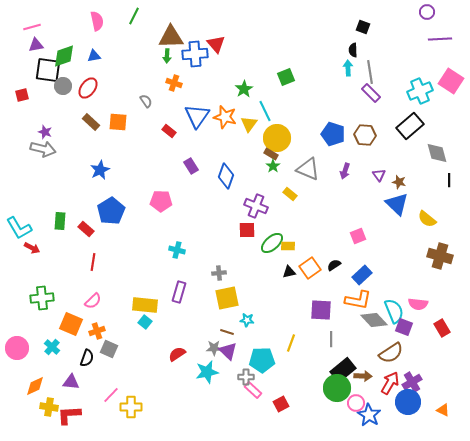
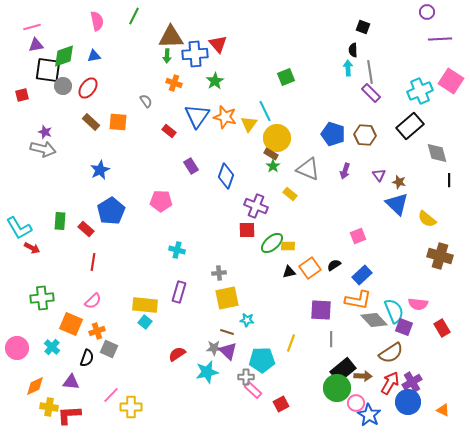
red triangle at (216, 44): moved 2 px right
green star at (244, 89): moved 29 px left, 8 px up
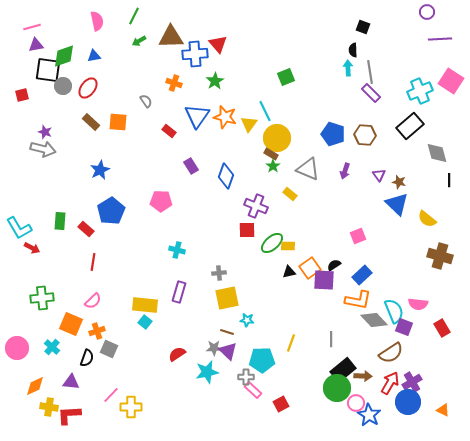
green arrow at (167, 56): moved 28 px left, 15 px up; rotated 56 degrees clockwise
purple square at (321, 310): moved 3 px right, 30 px up
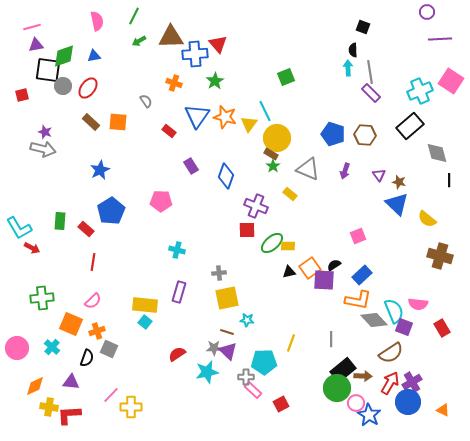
cyan pentagon at (262, 360): moved 2 px right, 2 px down
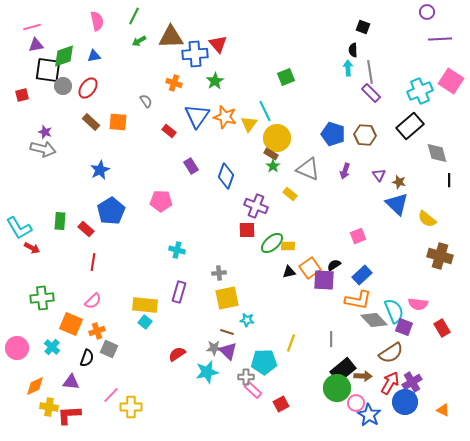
blue circle at (408, 402): moved 3 px left
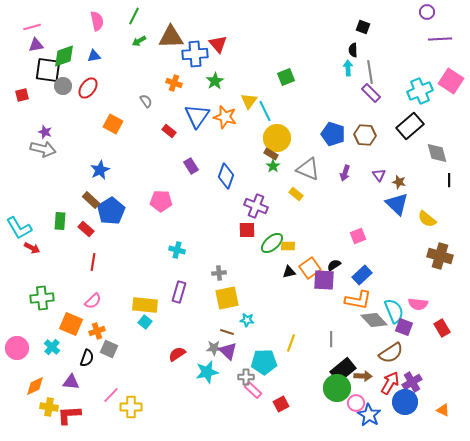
brown rectangle at (91, 122): moved 78 px down
orange square at (118, 122): moved 5 px left, 2 px down; rotated 24 degrees clockwise
yellow triangle at (249, 124): moved 23 px up
purple arrow at (345, 171): moved 2 px down
yellow rectangle at (290, 194): moved 6 px right
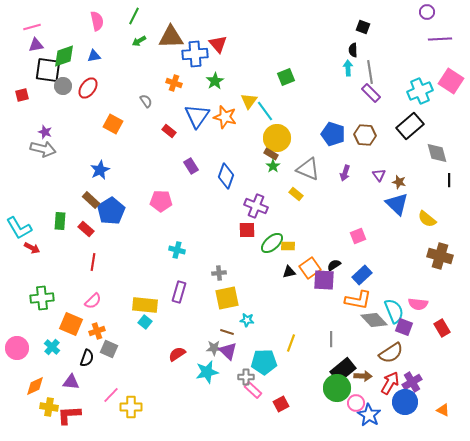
cyan line at (265, 111): rotated 10 degrees counterclockwise
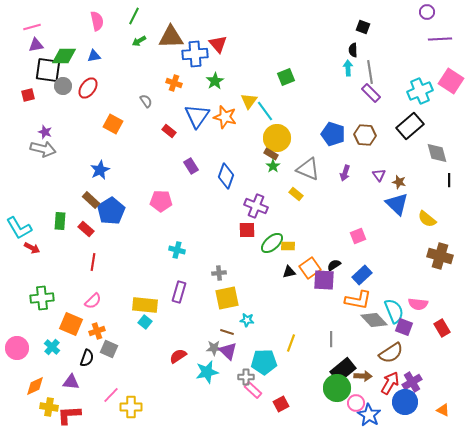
green diamond at (64, 56): rotated 20 degrees clockwise
red square at (22, 95): moved 6 px right
red semicircle at (177, 354): moved 1 px right, 2 px down
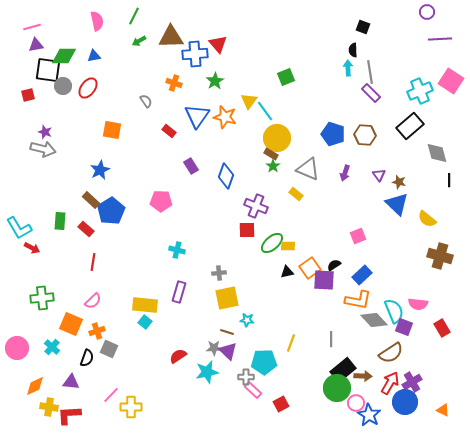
orange square at (113, 124): moved 1 px left, 6 px down; rotated 18 degrees counterclockwise
black triangle at (289, 272): moved 2 px left
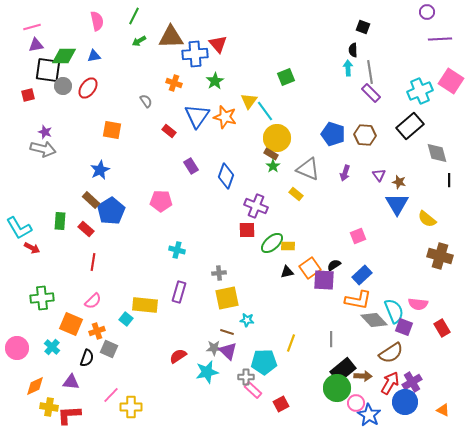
blue triangle at (397, 204): rotated 15 degrees clockwise
cyan square at (145, 322): moved 19 px left, 3 px up
